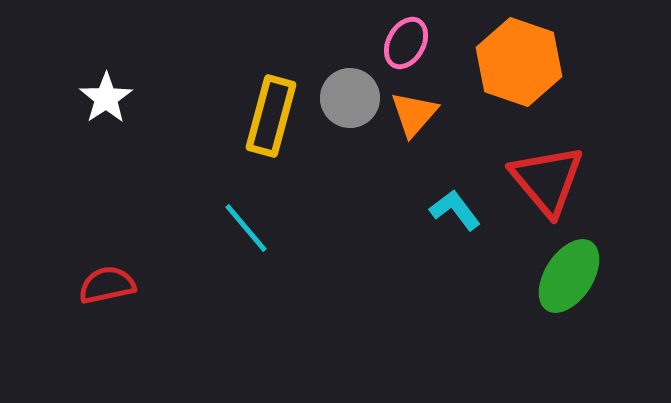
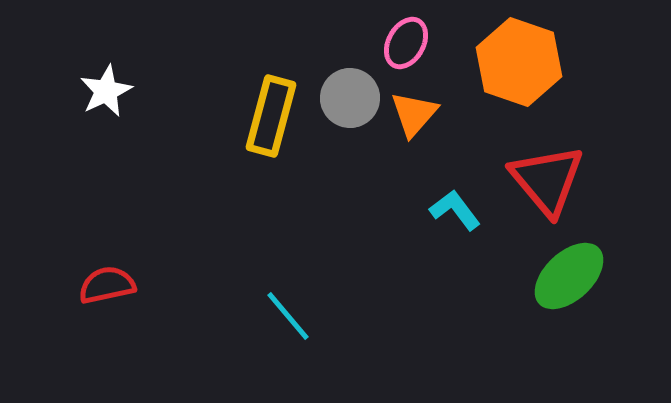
white star: moved 7 px up; rotated 8 degrees clockwise
cyan line: moved 42 px right, 88 px down
green ellipse: rotated 14 degrees clockwise
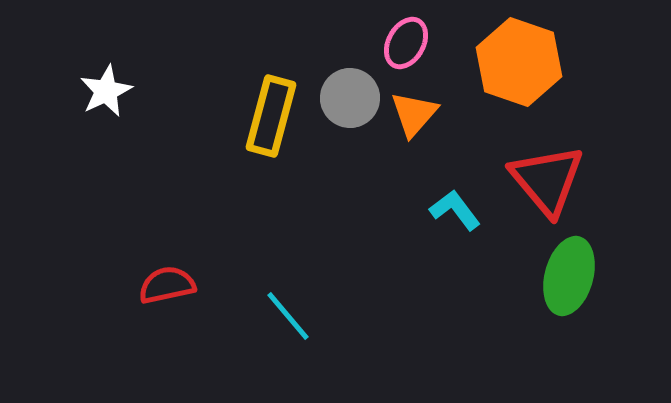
green ellipse: rotated 32 degrees counterclockwise
red semicircle: moved 60 px right
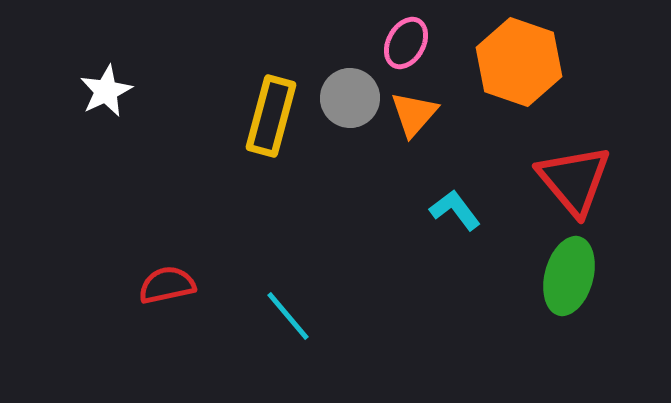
red triangle: moved 27 px right
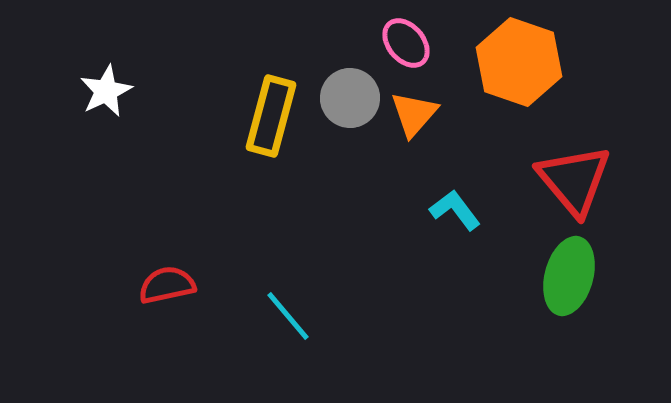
pink ellipse: rotated 69 degrees counterclockwise
